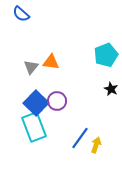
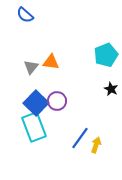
blue semicircle: moved 4 px right, 1 px down
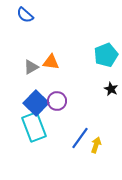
gray triangle: rotated 21 degrees clockwise
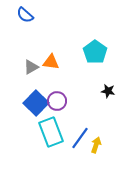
cyan pentagon: moved 11 px left, 3 px up; rotated 15 degrees counterclockwise
black star: moved 3 px left, 2 px down; rotated 16 degrees counterclockwise
cyan rectangle: moved 17 px right, 5 px down
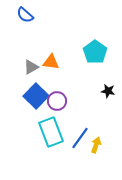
blue square: moved 7 px up
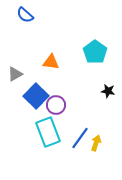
gray triangle: moved 16 px left, 7 px down
purple circle: moved 1 px left, 4 px down
cyan rectangle: moved 3 px left
yellow arrow: moved 2 px up
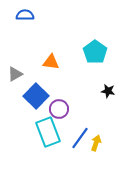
blue semicircle: rotated 138 degrees clockwise
purple circle: moved 3 px right, 4 px down
